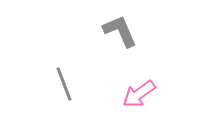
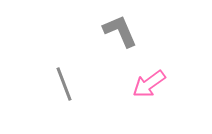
pink arrow: moved 10 px right, 10 px up
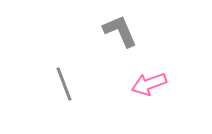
pink arrow: rotated 16 degrees clockwise
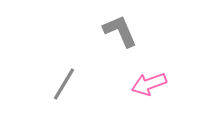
gray line: rotated 52 degrees clockwise
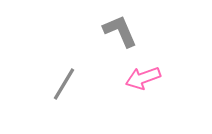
pink arrow: moved 6 px left, 6 px up
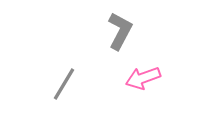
gray L-shape: rotated 51 degrees clockwise
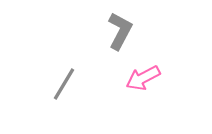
pink arrow: rotated 8 degrees counterclockwise
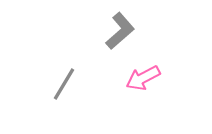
gray L-shape: rotated 21 degrees clockwise
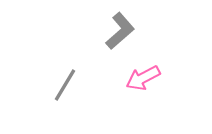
gray line: moved 1 px right, 1 px down
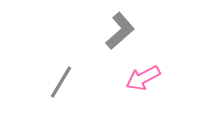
gray line: moved 4 px left, 3 px up
